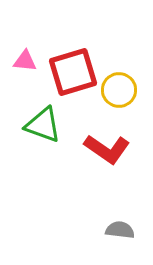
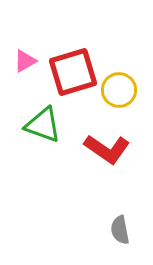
pink triangle: rotated 35 degrees counterclockwise
gray semicircle: rotated 108 degrees counterclockwise
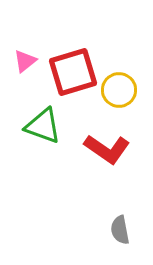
pink triangle: rotated 10 degrees counterclockwise
green triangle: moved 1 px down
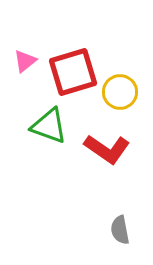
yellow circle: moved 1 px right, 2 px down
green triangle: moved 6 px right
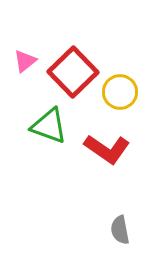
red square: rotated 27 degrees counterclockwise
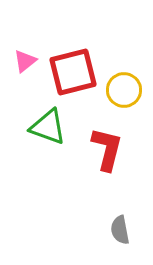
red square: rotated 30 degrees clockwise
yellow circle: moved 4 px right, 2 px up
green triangle: moved 1 px left, 1 px down
red L-shape: rotated 111 degrees counterclockwise
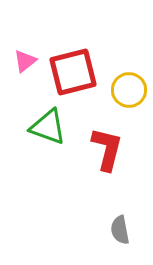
yellow circle: moved 5 px right
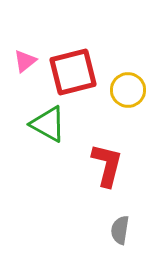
yellow circle: moved 1 px left
green triangle: moved 3 px up; rotated 9 degrees clockwise
red L-shape: moved 16 px down
gray semicircle: rotated 20 degrees clockwise
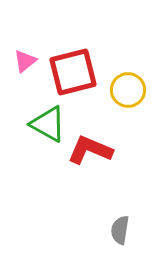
red L-shape: moved 17 px left, 15 px up; rotated 81 degrees counterclockwise
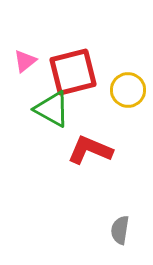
green triangle: moved 4 px right, 15 px up
